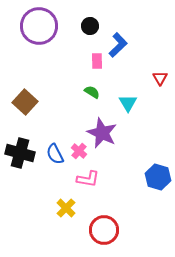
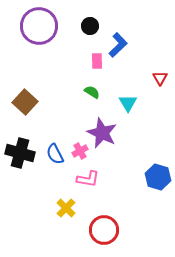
pink cross: moved 1 px right; rotated 21 degrees clockwise
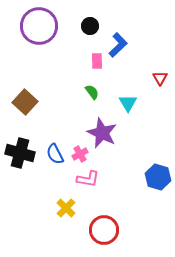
green semicircle: rotated 21 degrees clockwise
pink cross: moved 3 px down
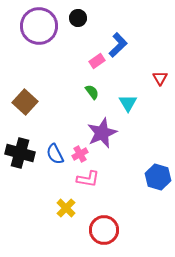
black circle: moved 12 px left, 8 px up
pink rectangle: rotated 56 degrees clockwise
purple star: rotated 24 degrees clockwise
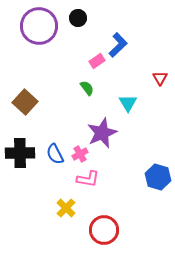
green semicircle: moved 5 px left, 4 px up
black cross: rotated 16 degrees counterclockwise
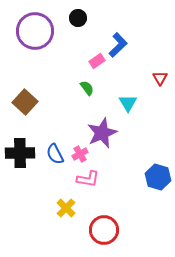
purple circle: moved 4 px left, 5 px down
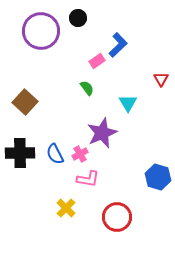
purple circle: moved 6 px right
red triangle: moved 1 px right, 1 px down
red circle: moved 13 px right, 13 px up
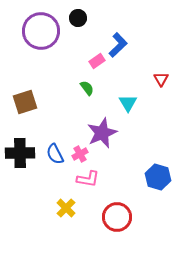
brown square: rotated 30 degrees clockwise
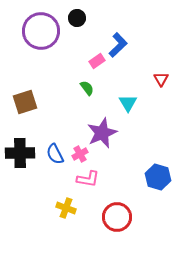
black circle: moved 1 px left
yellow cross: rotated 24 degrees counterclockwise
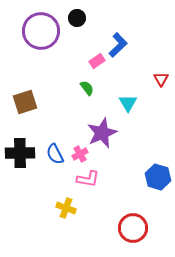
red circle: moved 16 px right, 11 px down
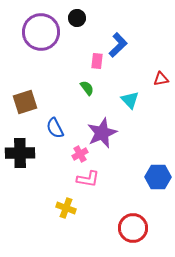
purple circle: moved 1 px down
pink rectangle: rotated 49 degrees counterclockwise
red triangle: rotated 49 degrees clockwise
cyan triangle: moved 2 px right, 3 px up; rotated 12 degrees counterclockwise
blue semicircle: moved 26 px up
blue hexagon: rotated 15 degrees counterclockwise
